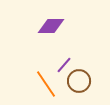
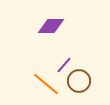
orange line: rotated 16 degrees counterclockwise
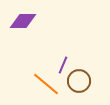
purple diamond: moved 28 px left, 5 px up
purple line: moved 1 px left; rotated 18 degrees counterclockwise
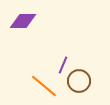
orange line: moved 2 px left, 2 px down
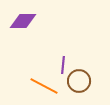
purple line: rotated 18 degrees counterclockwise
orange line: rotated 12 degrees counterclockwise
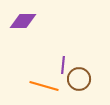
brown circle: moved 2 px up
orange line: rotated 12 degrees counterclockwise
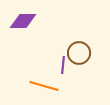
brown circle: moved 26 px up
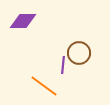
orange line: rotated 20 degrees clockwise
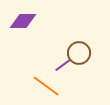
purple line: rotated 48 degrees clockwise
orange line: moved 2 px right
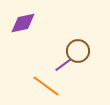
purple diamond: moved 2 px down; rotated 12 degrees counterclockwise
brown circle: moved 1 px left, 2 px up
